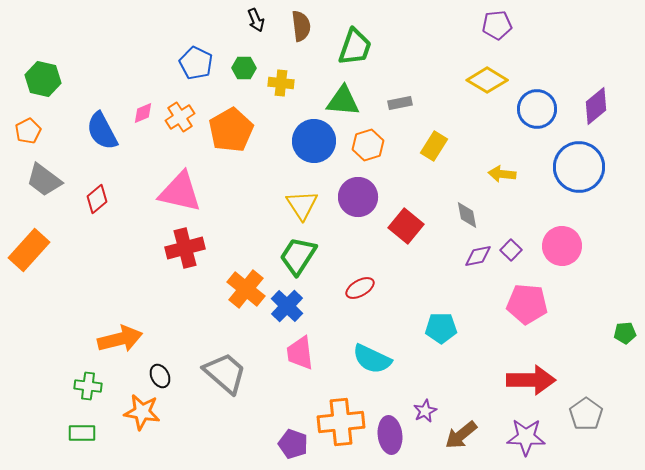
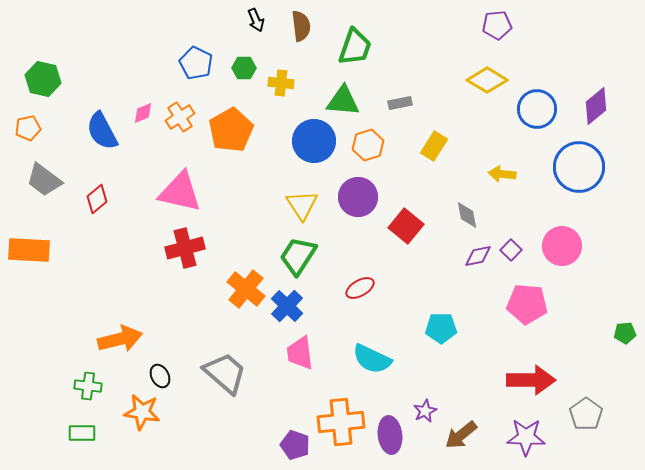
orange pentagon at (28, 131): moved 3 px up; rotated 15 degrees clockwise
orange rectangle at (29, 250): rotated 51 degrees clockwise
purple pentagon at (293, 444): moved 2 px right, 1 px down
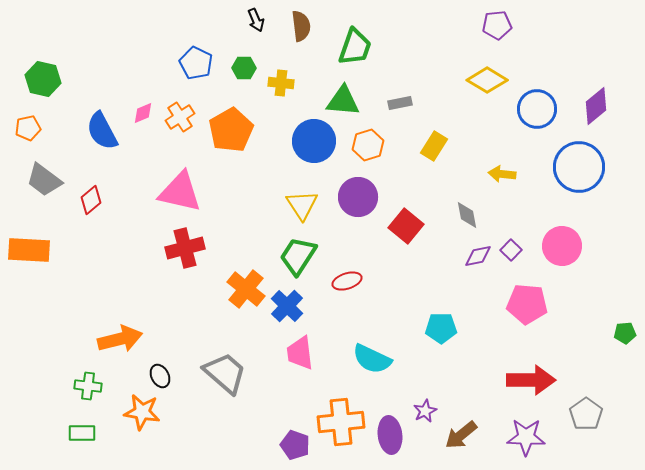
red diamond at (97, 199): moved 6 px left, 1 px down
red ellipse at (360, 288): moved 13 px left, 7 px up; rotated 12 degrees clockwise
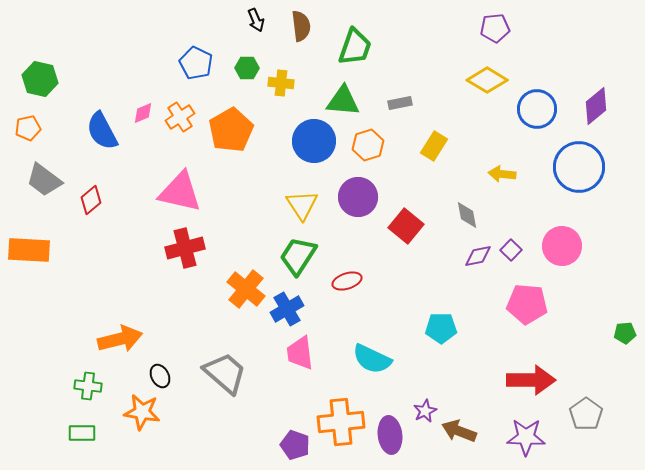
purple pentagon at (497, 25): moved 2 px left, 3 px down
green hexagon at (244, 68): moved 3 px right
green hexagon at (43, 79): moved 3 px left
blue cross at (287, 306): moved 3 px down; rotated 16 degrees clockwise
brown arrow at (461, 435): moved 2 px left, 4 px up; rotated 60 degrees clockwise
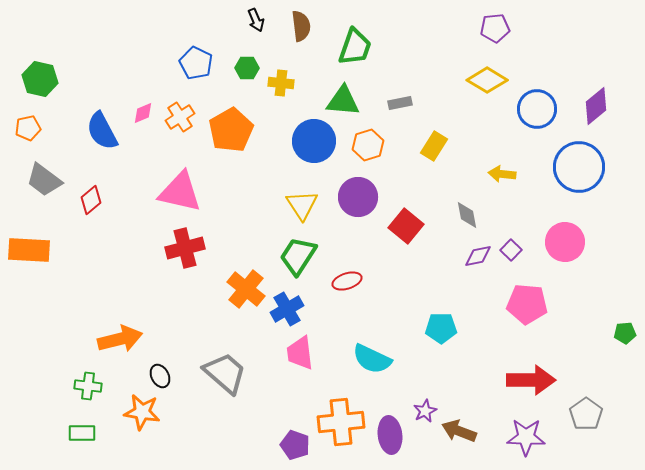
pink circle at (562, 246): moved 3 px right, 4 px up
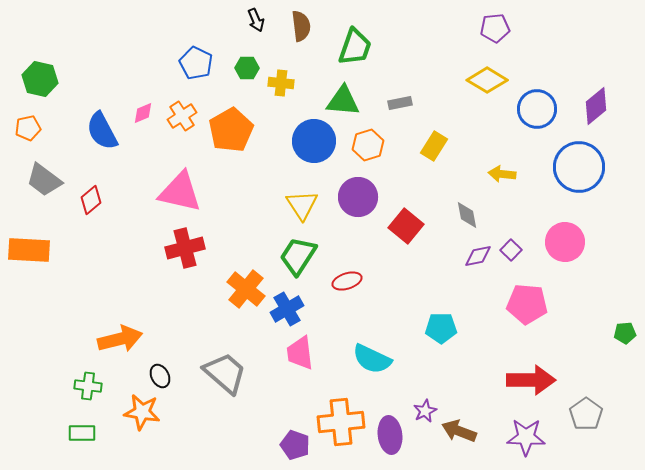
orange cross at (180, 117): moved 2 px right, 1 px up
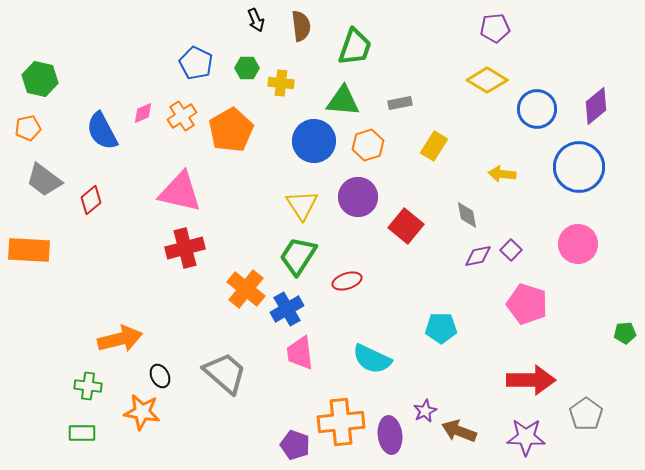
pink circle at (565, 242): moved 13 px right, 2 px down
pink pentagon at (527, 304): rotated 12 degrees clockwise
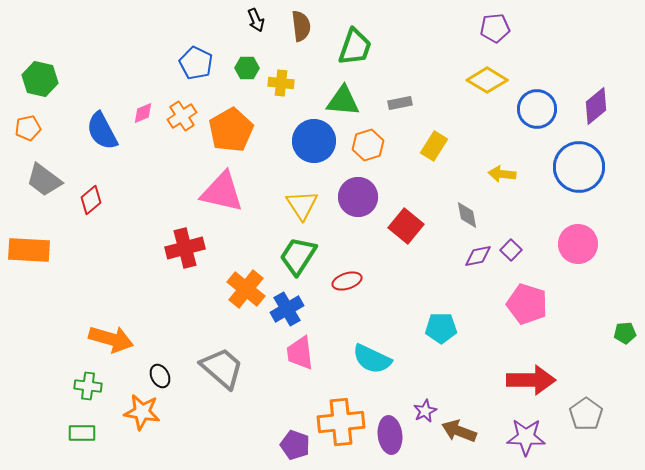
pink triangle at (180, 192): moved 42 px right
orange arrow at (120, 339): moved 9 px left; rotated 30 degrees clockwise
gray trapezoid at (225, 373): moved 3 px left, 5 px up
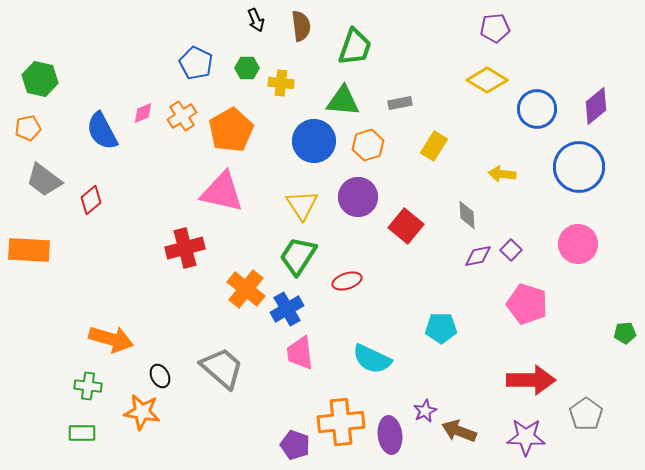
gray diamond at (467, 215): rotated 8 degrees clockwise
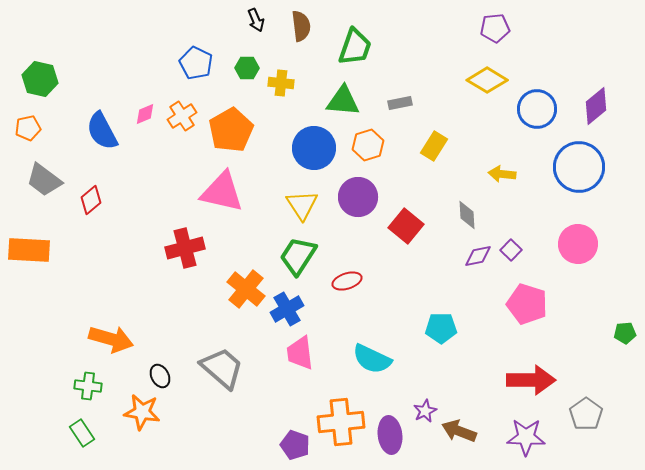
pink diamond at (143, 113): moved 2 px right, 1 px down
blue circle at (314, 141): moved 7 px down
green rectangle at (82, 433): rotated 56 degrees clockwise
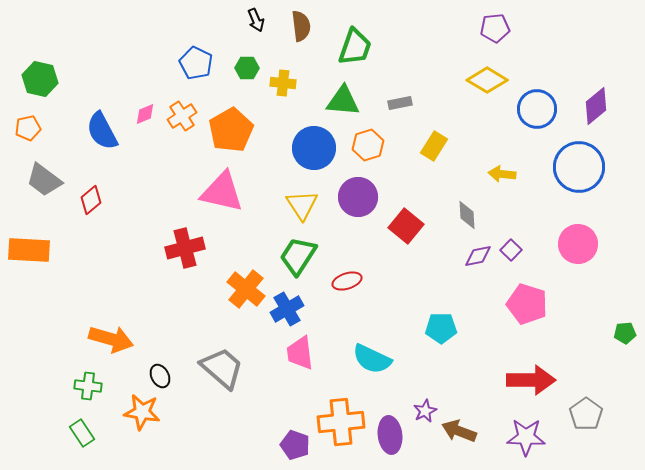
yellow cross at (281, 83): moved 2 px right
